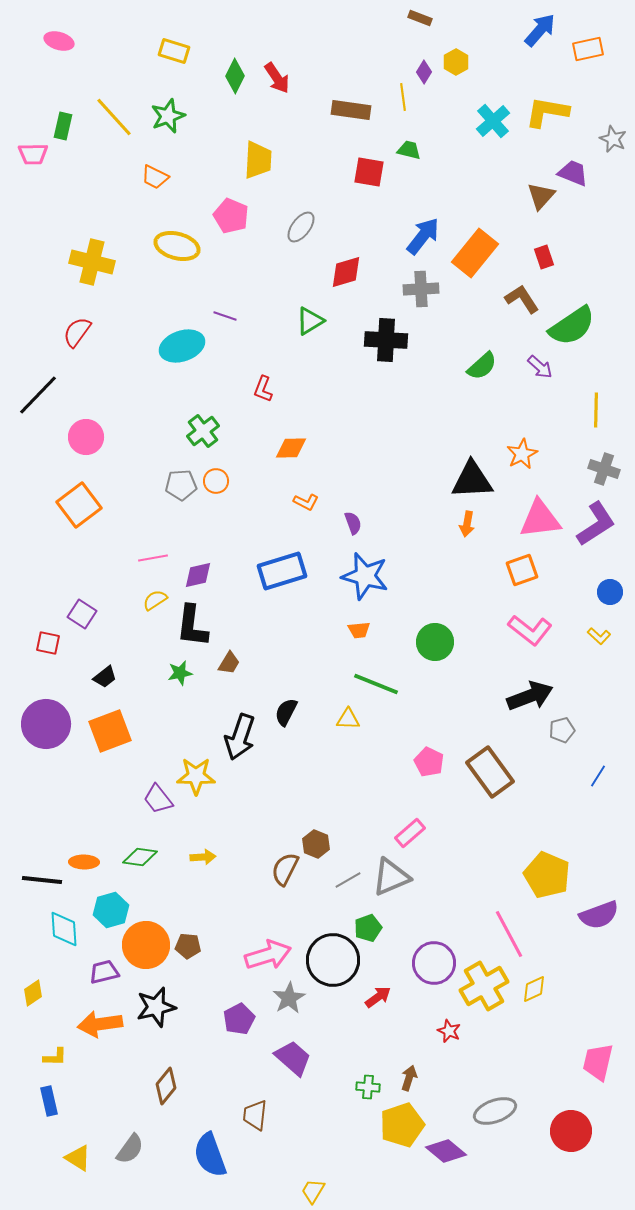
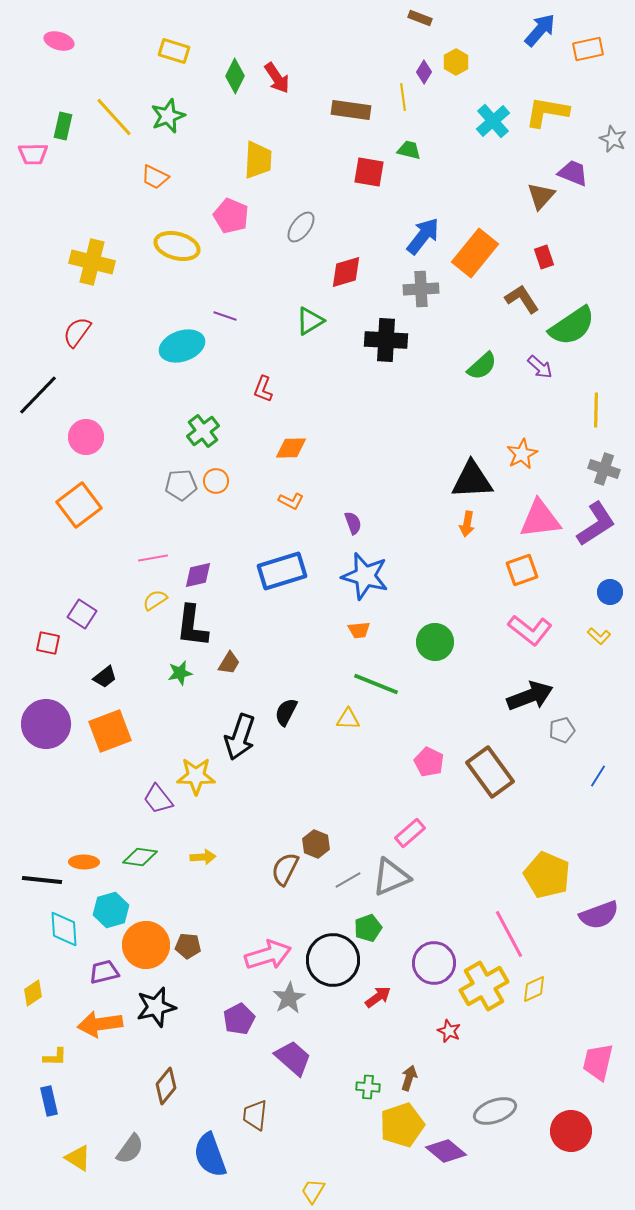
orange L-shape at (306, 502): moved 15 px left, 1 px up
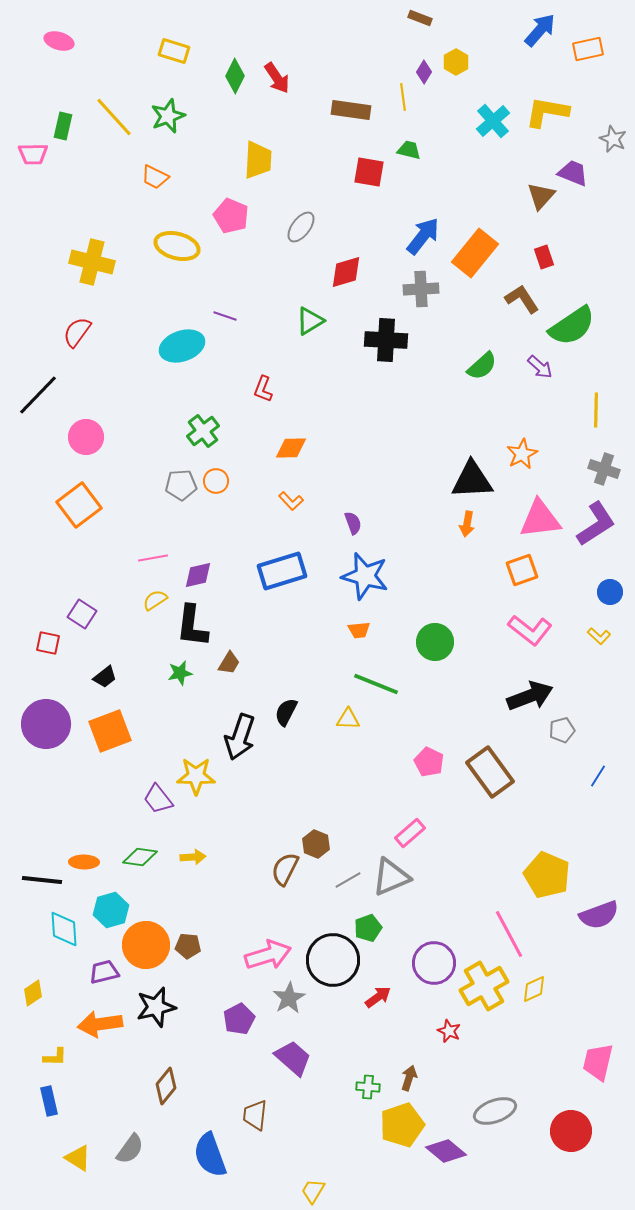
orange L-shape at (291, 501): rotated 20 degrees clockwise
yellow arrow at (203, 857): moved 10 px left
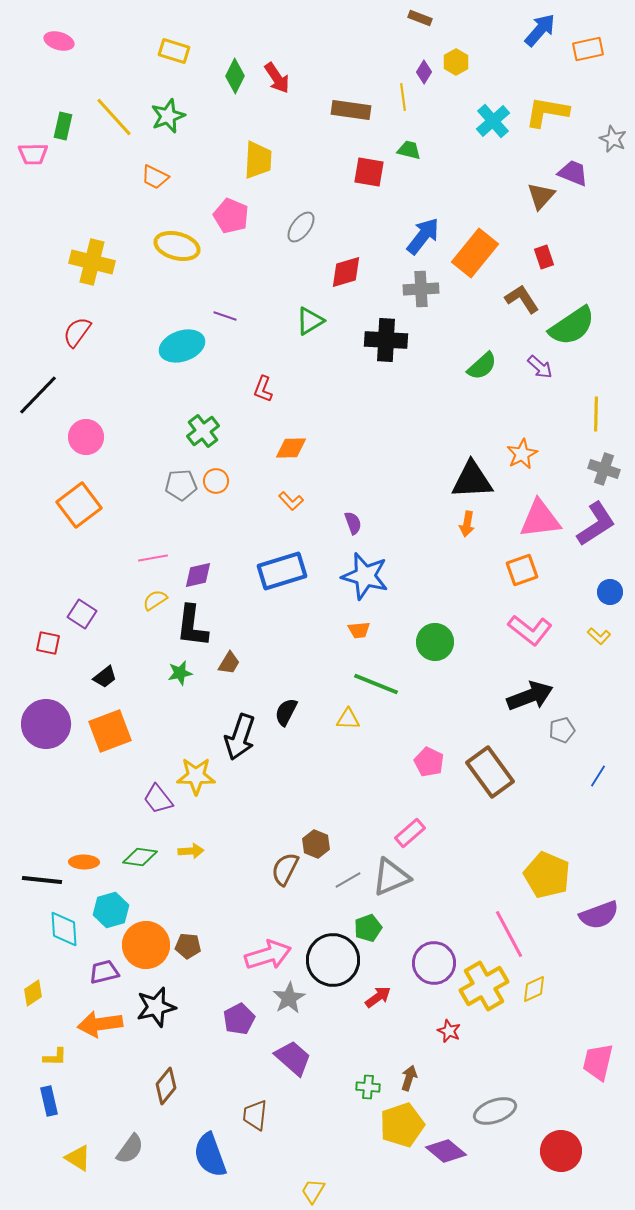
yellow line at (596, 410): moved 4 px down
yellow arrow at (193, 857): moved 2 px left, 6 px up
red circle at (571, 1131): moved 10 px left, 20 px down
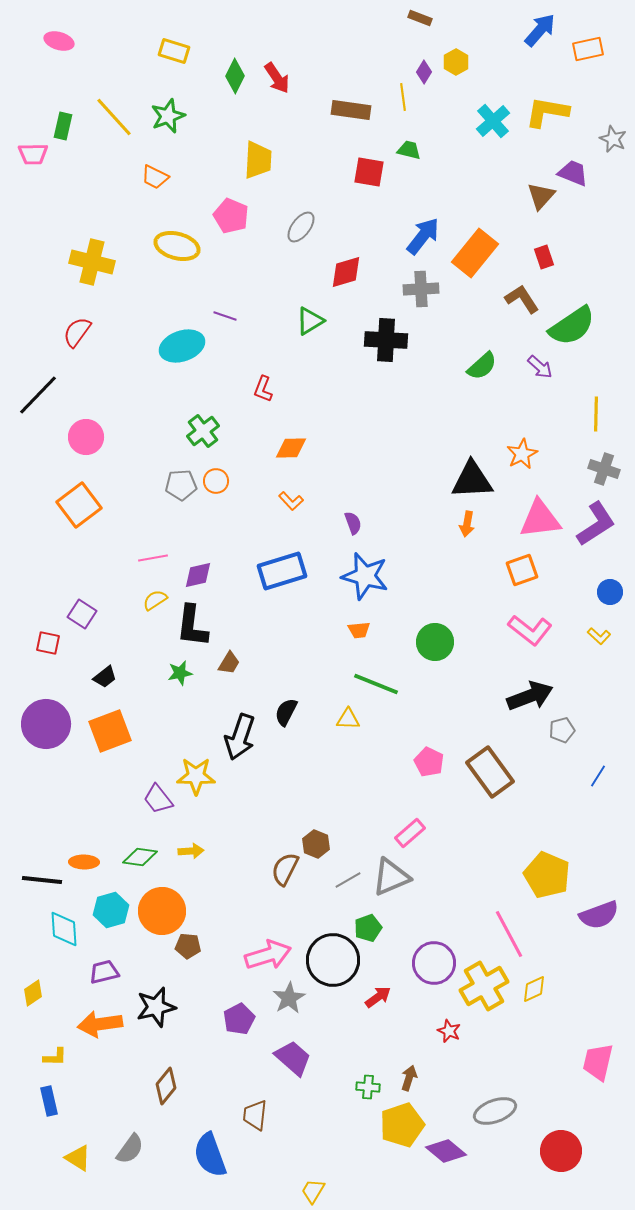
orange circle at (146, 945): moved 16 px right, 34 px up
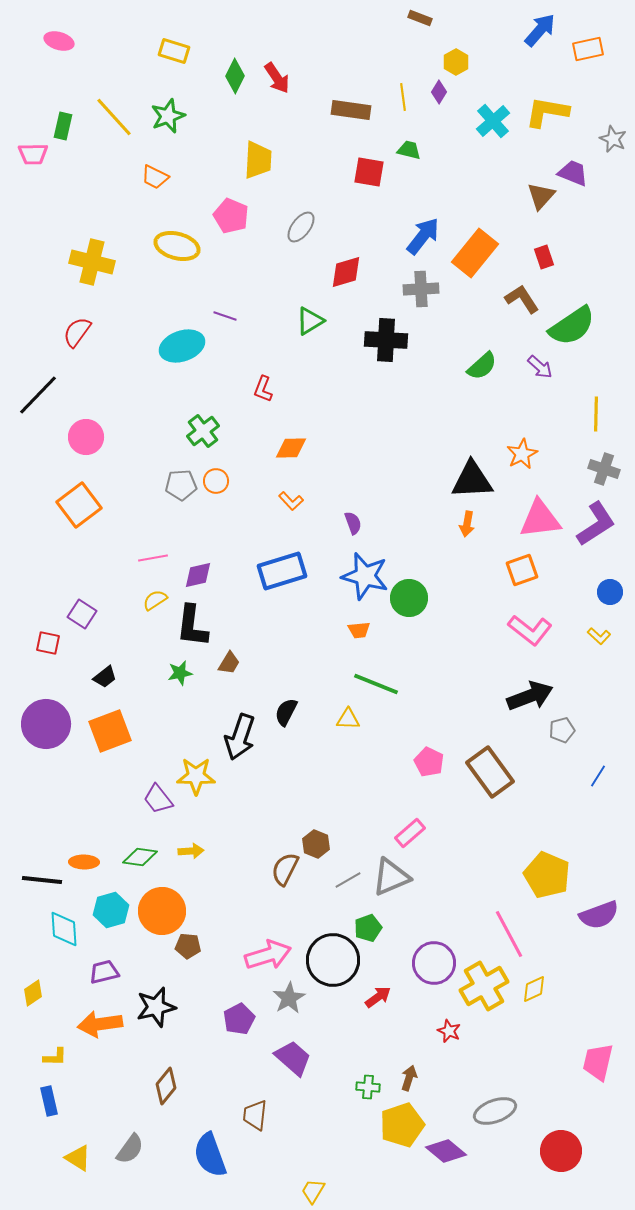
purple diamond at (424, 72): moved 15 px right, 20 px down
green circle at (435, 642): moved 26 px left, 44 px up
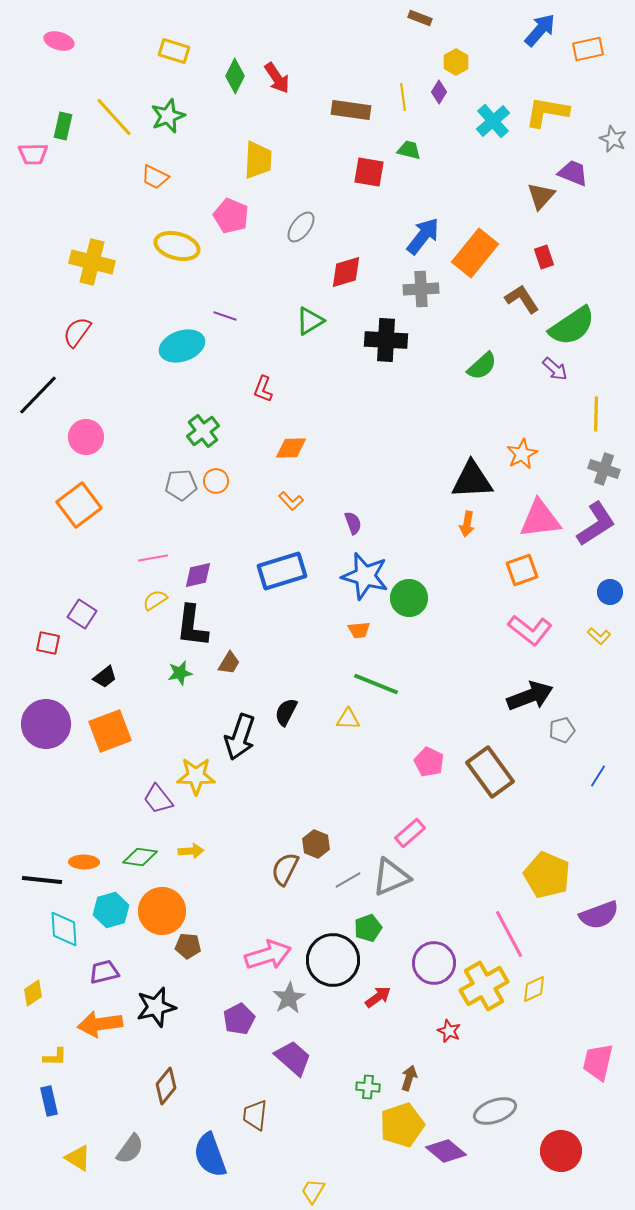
purple arrow at (540, 367): moved 15 px right, 2 px down
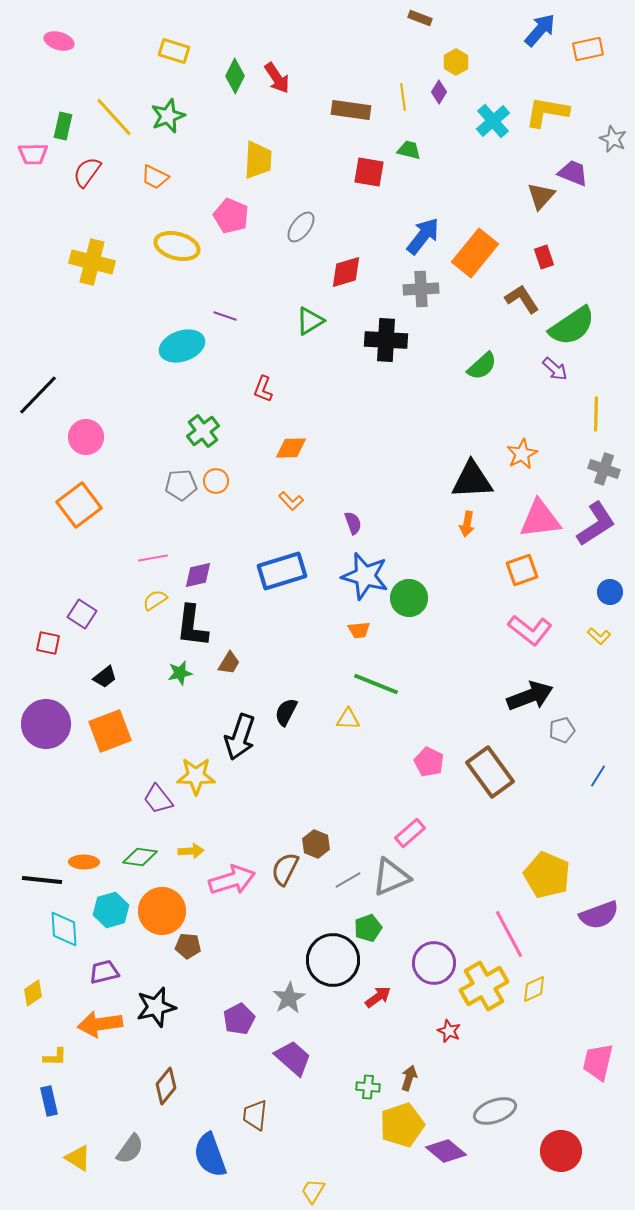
red semicircle at (77, 332): moved 10 px right, 160 px up
pink arrow at (268, 955): moved 36 px left, 75 px up
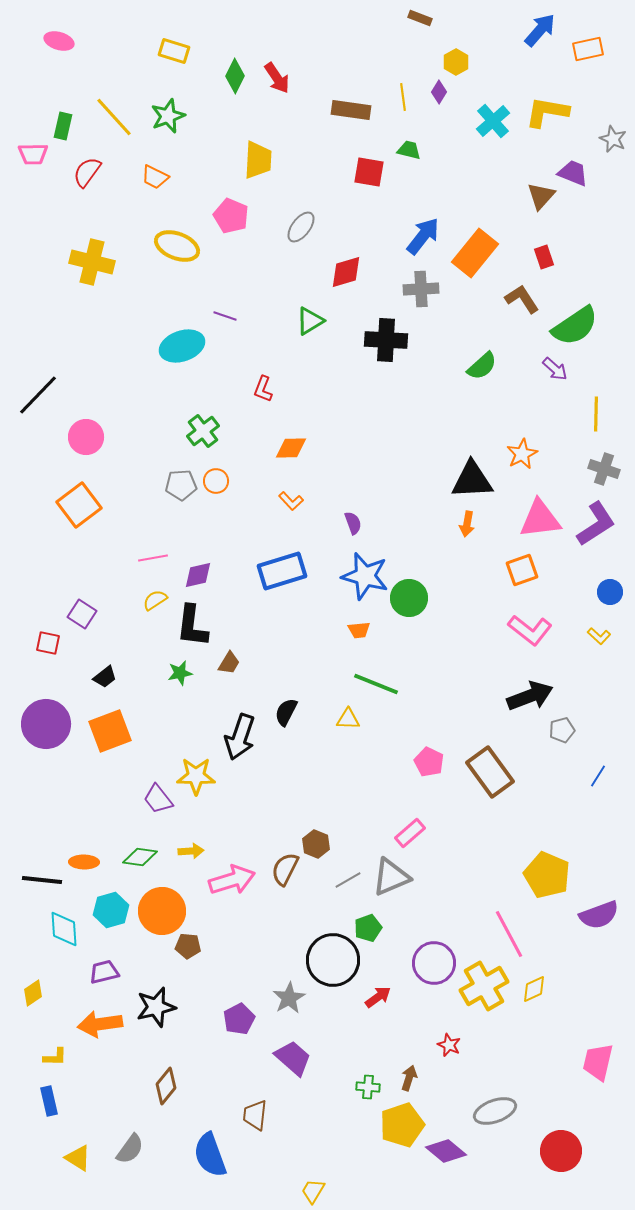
yellow ellipse at (177, 246): rotated 6 degrees clockwise
green semicircle at (572, 326): moved 3 px right
red star at (449, 1031): moved 14 px down
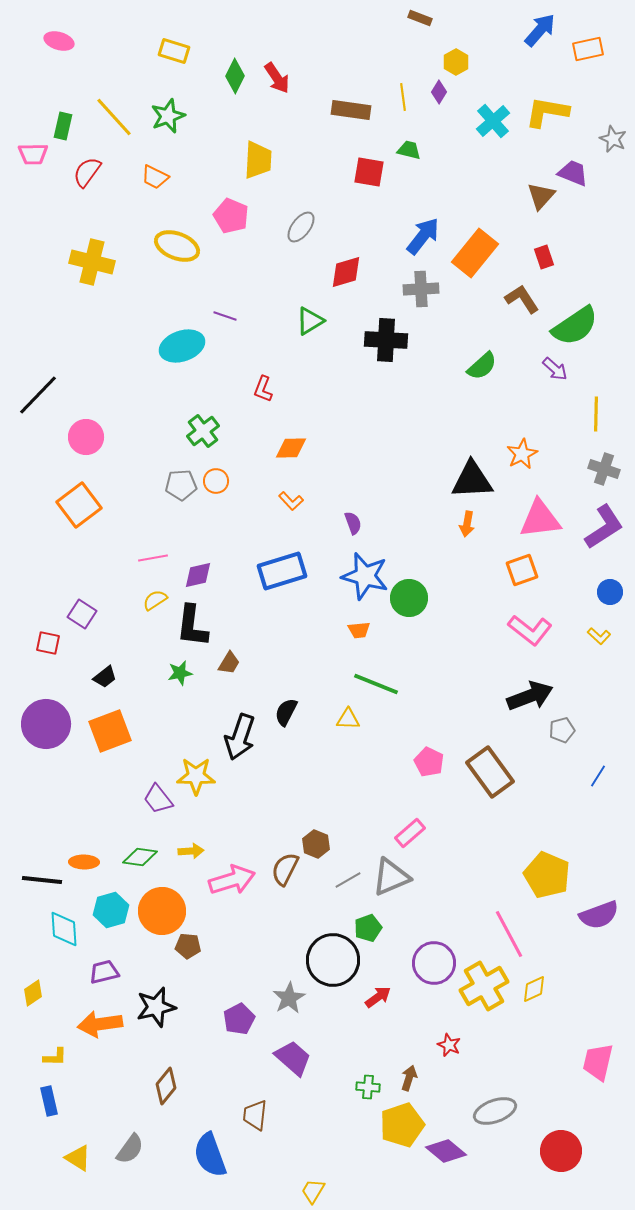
purple L-shape at (596, 524): moved 8 px right, 3 px down
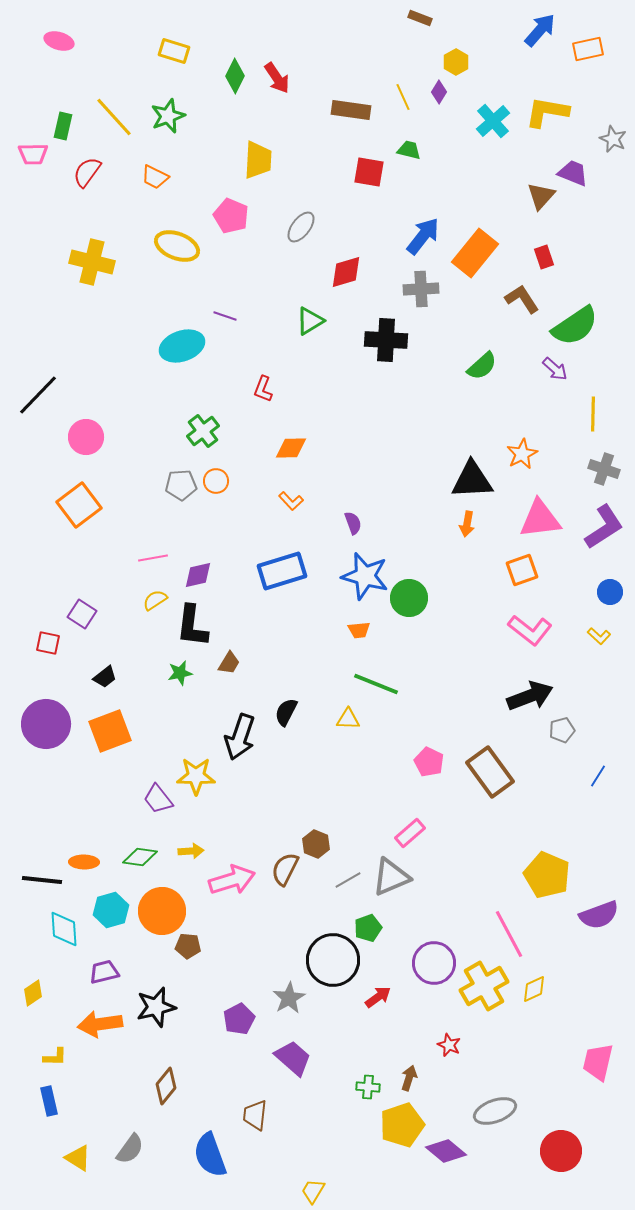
yellow line at (403, 97): rotated 16 degrees counterclockwise
yellow line at (596, 414): moved 3 px left
